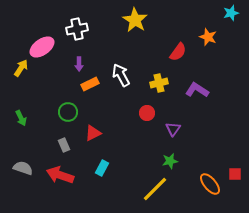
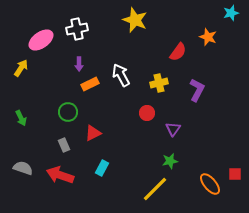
yellow star: rotated 10 degrees counterclockwise
pink ellipse: moved 1 px left, 7 px up
purple L-shape: rotated 85 degrees clockwise
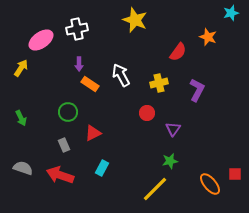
orange rectangle: rotated 60 degrees clockwise
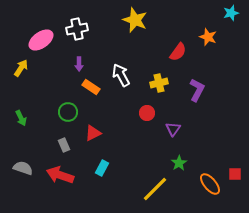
orange rectangle: moved 1 px right, 3 px down
green star: moved 9 px right, 2 px down; rotated 21 degrees counterclockwise
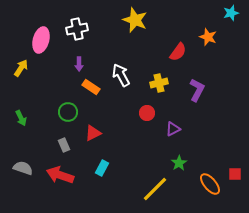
pink ellipse: rotated 40 degrees counterclockwise
purple triangle: rotated 28 degrees clockwise
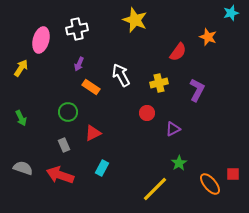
purple arrow: rotated 24 degrees clockwise
red square: moved 2 px left
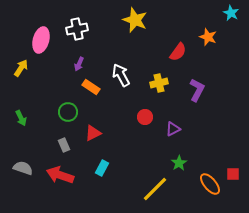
cyan star: rotated 28 degrees counterclockwise
red circle: moved 2 px left, 4 px down
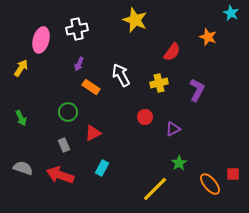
red semicircle: moved 6 px left
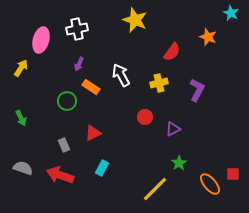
green circle: moved 1 px left, 11 px up
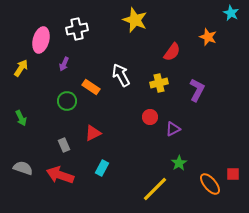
purple arrow: moved 15 px left
red circle: moved 5 px right
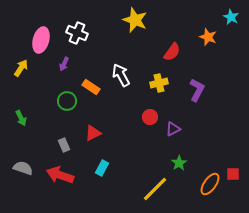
cyan star: moved 4 px down
white cross: moved 4 px down; rotated 35 degrees clockwise
orange ellipse: rotated 75 degrees clockwise
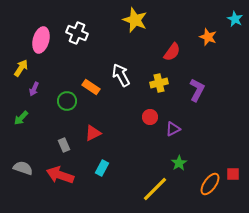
cyan star: moved 4 px right, 2 px down
purple arrow: moved 30 px left, 25 px down
green arrow: rotated 70 degrees clockwise
